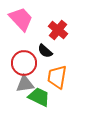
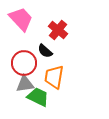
orange trapezoid: moved 3 px left
green trapezoid: moved 1 px left
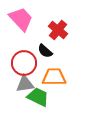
orange trapezoid: rotated 80 degrees clockwise
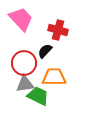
red cross: rotated 24 degrees counterclockwise
black semicircle: rotated 91 degrees clockwise
green trapezoid: moved 1 px up
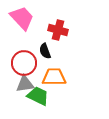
pink trapezoid: moved 1 px right, 1 px up
black semicircle: rotated 63 degrees counterclockwise
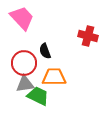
red cross: moved 30 px right, 6 px down
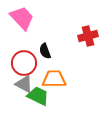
red cross: rotated 30 degrees counterclockwise
orange trapezoid: moved 2 px down
gray triangle: moved 1 px left; rotated 36 degrees clockwise
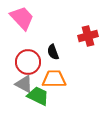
black semicircle: moved 8 px right, 1 px down
red circle: moved 4 px right, 1 px up
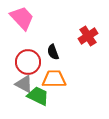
red cross: rotated 18 degrees counterclockwise
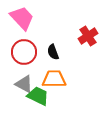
red circle: moved 4 px left, 10 px up
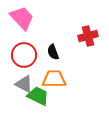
red cross: rotated 18 degrees clockwise
red circle: moved 3 px down
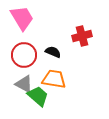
pink trapezoid: rotated 12 degrees clockwise
red cross: moved 6 px left
black semicircle: rotated 133 degrees clockwise
orange trapezoid: rotated 10 degrees clockwise
green trapezoid: rotated 15 degrees clockwise
